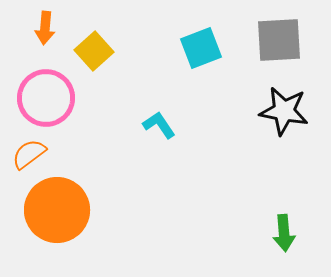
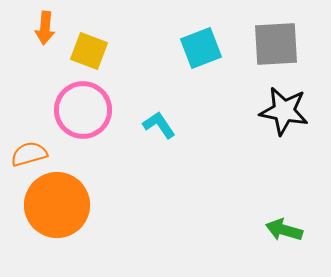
gray square: moved 3 px left, 4 px down
yellow square: moved 5 px left; rotated 27 degrees counterclockwise
pink circle: moved 37 px right, 12 px down
orange semicircle: rotated 21 degrees clockwise
orange circle: moved 5 px up
green arrow: moved 3 px up; rotated 111 degrees clockwise
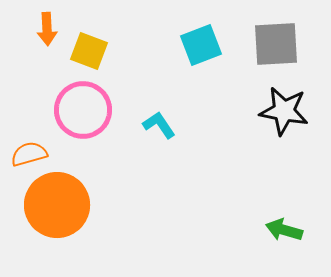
orange arrow: moved 2 px right, 1 px down; rotated 8 degrees counterclockwise
cyan square: moved 3 px up
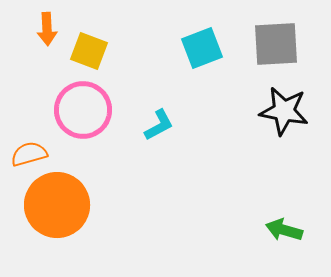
cyan square: moved 1 px right, 3 px down
cyan L-shape: rotated 96 degrees clockwise
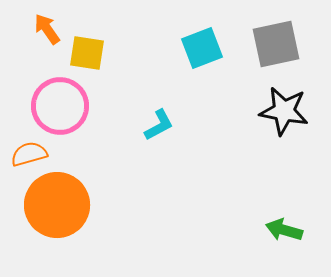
orange arrow: rotated 148 degrees clockwise
gray square: rotated 9 degrees counterclockwise
yellow square: moved 2 px left, 2 px down; rotated 12 degrees counterclockwise
pink circle: moved 23 px left, 4 px up
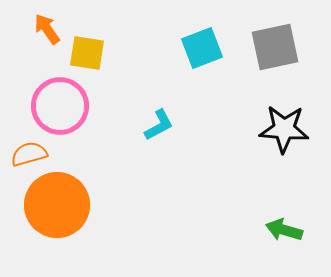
gray square: moved 1 px left, 3 px down
black star: moved 18 px down; rotated 6 degrees counterclockwise
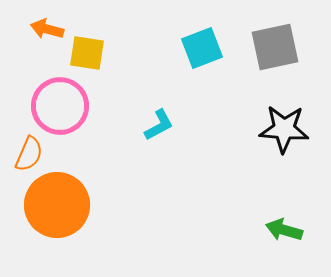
orange arrow: rotated 40 degrees counterclockwise
orange semicircle: rotated 129 degrees clockwise
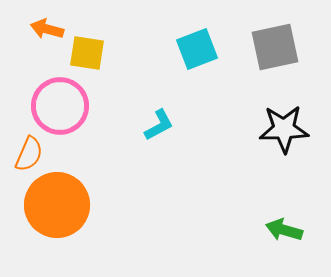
cyan square: moved 5 px left, 1 px down
black star: rotated 6 degrees counterclockwise
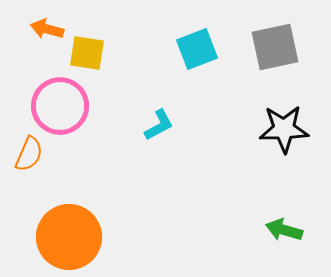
orange circle: moved 12 px right, 32 px down
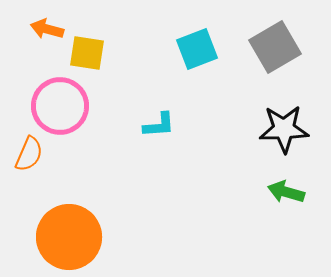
gray square: rotated 18 degrees counterclockwise
cyan L-shape: rotated 24 degrees clockwise
green arrow: moved 2 px right, 38 px up
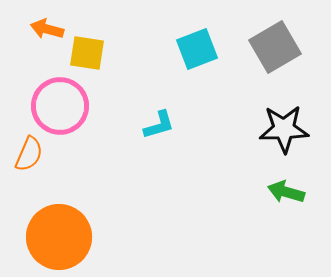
cyan L-shape: rotated 12 degrees counterclockwise
orange circle: moved 10 px left
